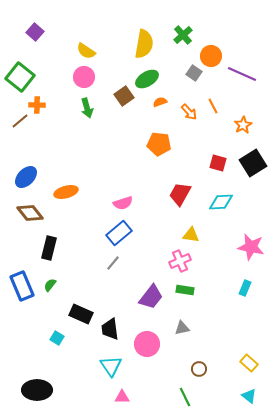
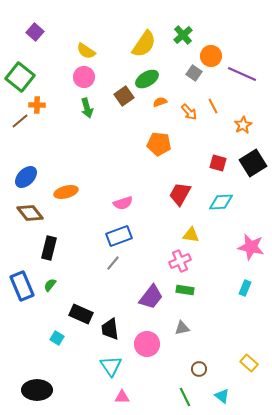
yellow semicircle at (144, 44): rotated 24 degrees clockwise
blue rectangle at (119, 233): moved 3 px down; rotated 20 degrees clockwise
cyan triangle at (249, 396): moved 27 px left
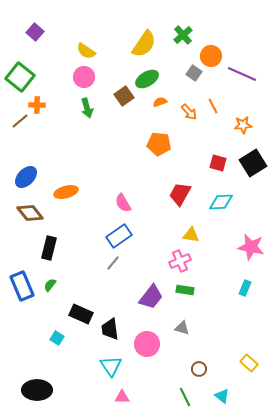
orange star at (243, 125): rotated 24 degrees clockwise
pink semicircle at (123, 203): rotated 78 degrees clockwise
blue rectangle at (119, 236): rotated 15 degrees counterclockwise
gray triangle at (182, 328): rotated 28 degrees clockwise
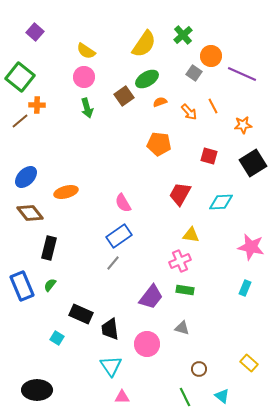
red square at (218, 163): moved 9 px left, 7 px up
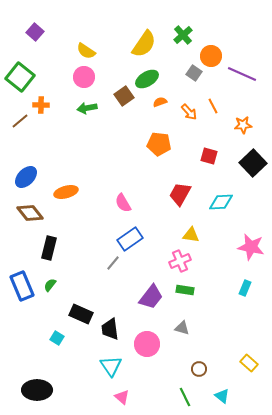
orange cross at (37, 105): moved 4 px right
green arrow at (87, 108): rotated 96 degrees clockwise
black square at (253, 163): rotated 12 degrees counterclockwise
blue rectangle at (119, 236): moved 11 px right, 3 px down
pink triangle at (122, 397): rotated 42 degrees clockwise
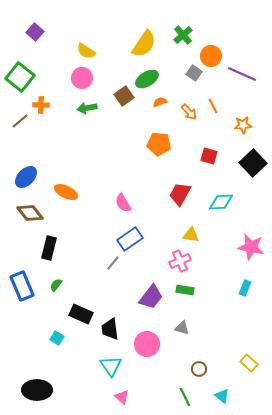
pink circle at (84, 77): moved 2 px left, 1 px down
orange ellipse at (66, 192): rotated 40 degrees clockwise
green semicircle at (50, 285): moved 6 px right
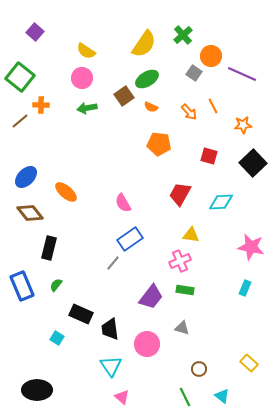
orange semicircle at (160, 102): moved 9 px left, 5 px down; rotated 136 degrees counterclockwise
orange ellipse at (66, 192): rotated 15 degrees clockwise
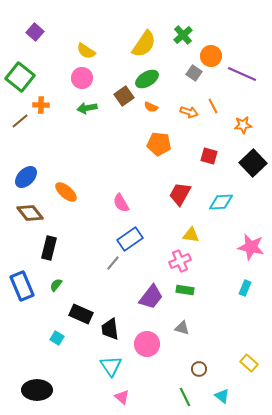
orange arrow at (189, 112): rotated 30 degrees counterclockwise
pink semicircle at (123, 203): moved 2 px left
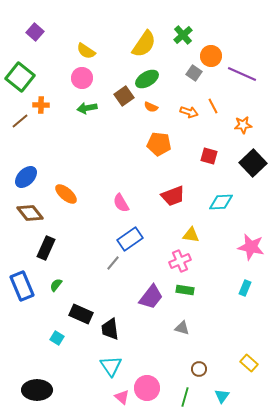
orange ellipse at (66, 192): moved 2 px down
red trapezoid at (180, 194): moved 7 px left, 2 px down; rotated 140 degrees counterclockwise
black rectangle at (49, 248): moved 3 px left; rotated 10 degrees clockwise
pink circle at (147, 344): moved 44 px down
cyan triangle at (222, 396): rotated 28 degrees clockwise
green line at (185, 397): rotated 42 degrees clockwise
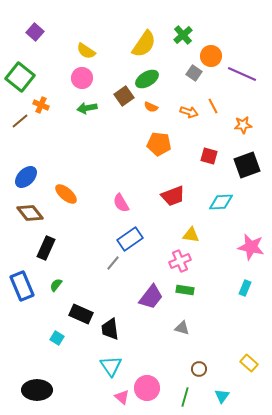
orange cross at (41, 105): rotated 21 degrees clockwise
black square at (253, 163): moved 6 px left, 2 px down; rotated 24 degrees clockwise
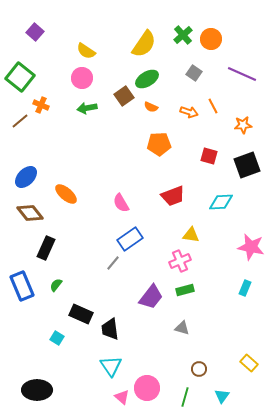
orange circle at (211, 56): moved 17 px up
orange pentagon at (159, 144): rotated 10 degrees counterclockwise
green rectangle at (185, 290): rotated 24 degrees counterclockwise
